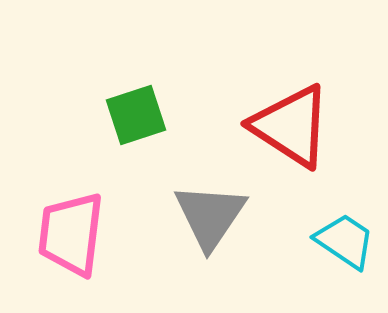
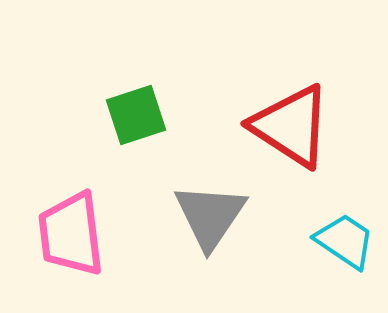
pink trapezoid: rotated 14 degrees counterclockwise
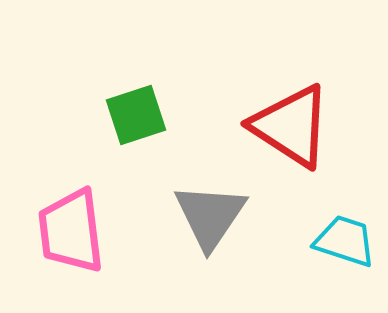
pink trapezoid: moved 3 px up
cyan trapezoid: rotated 16 degrees counterclockwise
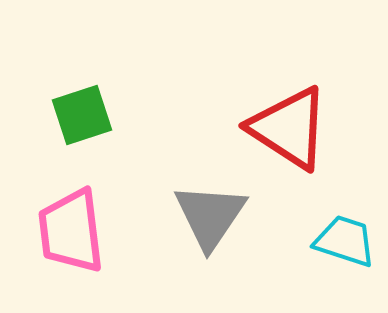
green square: moved 54 px left
red triangle: moved 2 px left, 2 px down
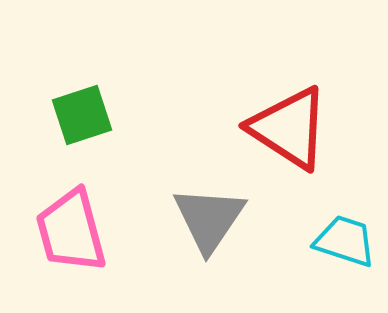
gray triangle: moved 1 px left, 3 px down
pink trapezoid: rotated 8 degrees counterclockwise
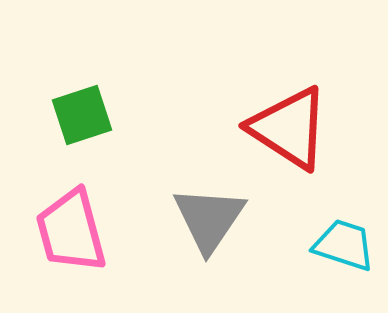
cyan trapezoid: moved 1 px left, 4 px down
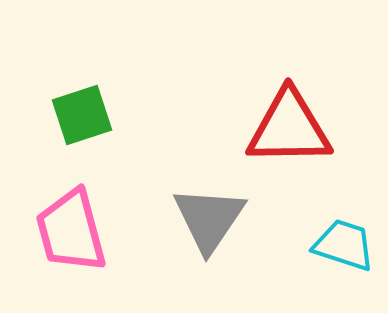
red triangle: rotated 34 degrees counterclockwise
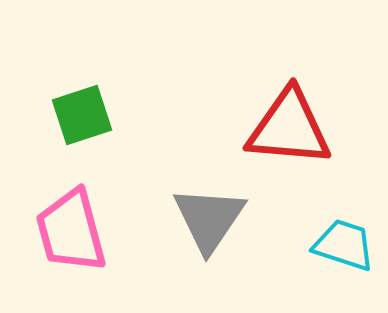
red triangle: rotated 6 degrees clockwise
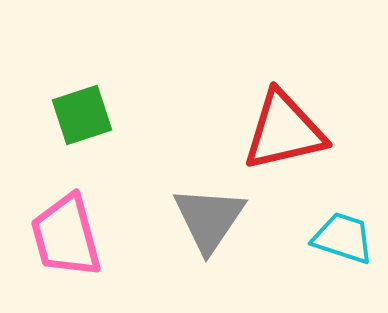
red triangle: moved 5 px left, 3 px down; rotated 18 degrees counterclockwise
pink trapezoid: moved 5 px left, 5 px down
cyan trapezoid: moved 1 px left, 7 px up
